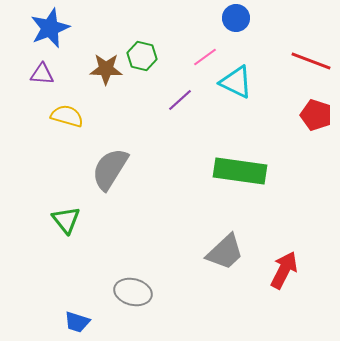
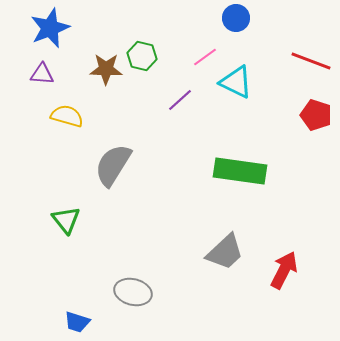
gray semicircle: moved 3 px right, 4 px up
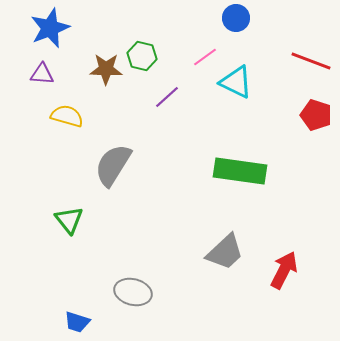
purple line: moved 13 px left, 3 px up
green triangle: moved 3 px right
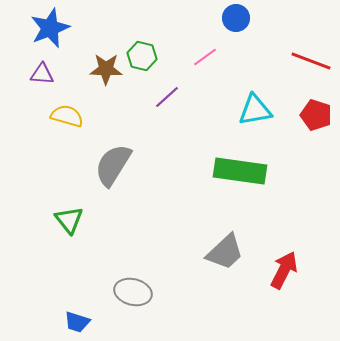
cyan triangle: moved 19 px right, 28 px down; rotated 36 degrees counterclockwise
